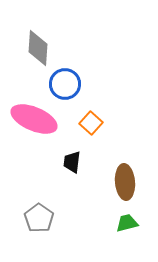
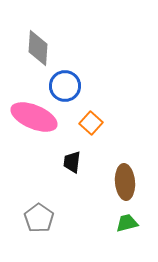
blue circle: moved 2 px down
pink ellipse: moved 2 px up
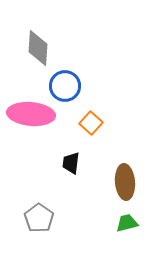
pink ellipse: moved 3 px left, 3 px up; rotated 18 degrees counterclockwise
black trapezoid: moved 1 px left, 1 px down
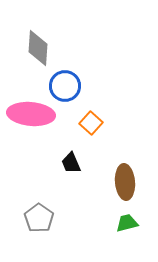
black trapezoid: rotated 30 degrees counterclockwise
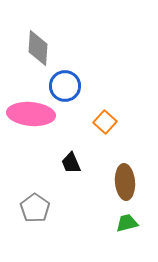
orange square: moved 14 px right, 1 px up
gray pentagon: moved 4 px left, 10 px up
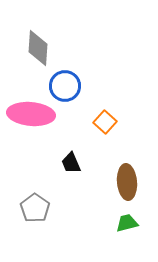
brown ellipse: moved 2 px right
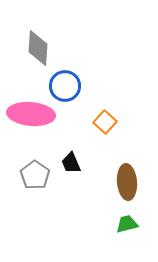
gray pentagon: moved 33 px up
green trapezoid: moved 1 px down
